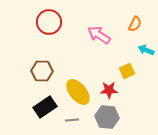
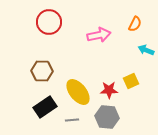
pink arrow: rotated 135 degrees clockwise
yellow square: moved 4 px right, 10 px down
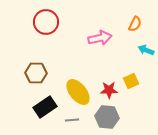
red circle: moved 3 px left
pink arrow: moved 1 px right, 3 px down
brown hexagon: moved 6 px left, 2 px down
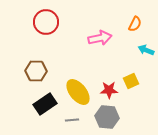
brown hexagon: moved 2 px up
black rectangle: moved 3 px up
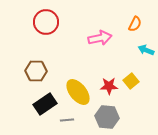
yellow square: rotated 14 degrees counterclockwise
red star: moved 4 px up
gray line: moved 5 px left
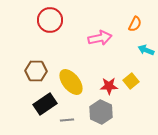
red circle: moved 4 px right, 2 px up
yellow ellipse: moved 7 px left, 10 px up
gray hexagon: moved 6 px left, 5 px up; rotated 20 degrees clockwise
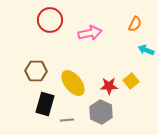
pink arrow: moved 10 px left, 5 px up
yellow ellipse: moved 2 px right, 1 px down
black rectangle: rotated 40 degrees counterclockwise
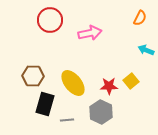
orange semicircle: moved 5 px right, 6 px up
brown hexagon: moved 3 px left, 5 px down
